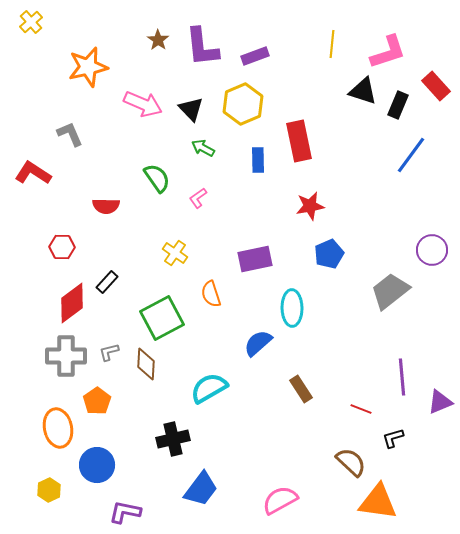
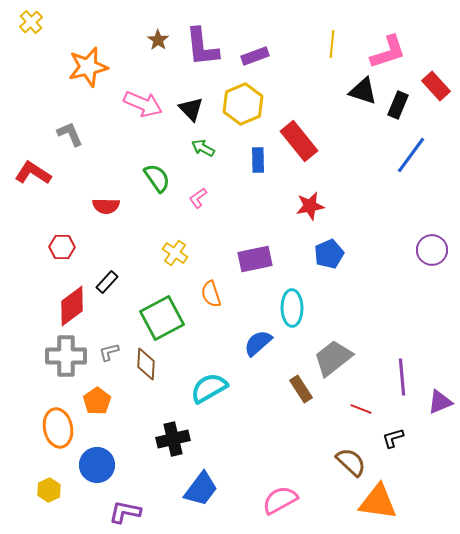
red rectangle at (299, 141): rotated 27 degrees counterclockwise
gray trapezoid at (390, 291): moved 57 px left, 67 px down
red diamond at (72, 303): moved 3 px down
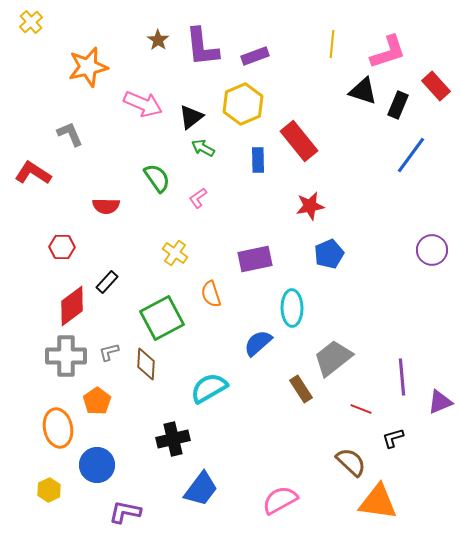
black triangle at (191, 109): moved 8 px down; rotated 36 degrees clockwise
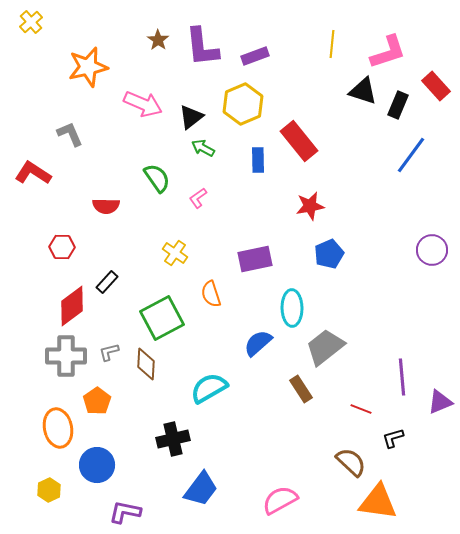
gray trapezoid at (333, 358): moved 8 px left, 11 px up
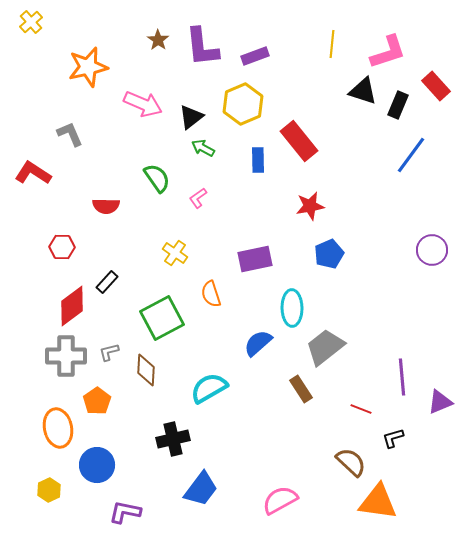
brown diamond at (146, 364): moved 6 px down
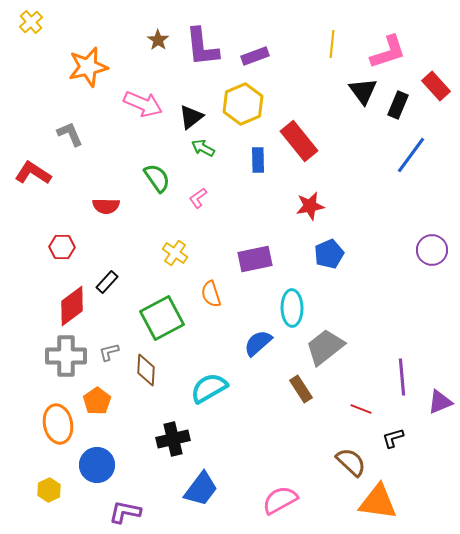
black triangle at (363, 91): rotated 36 degrees clockwise
orange ellipse at (58, 428): moved 4 px up
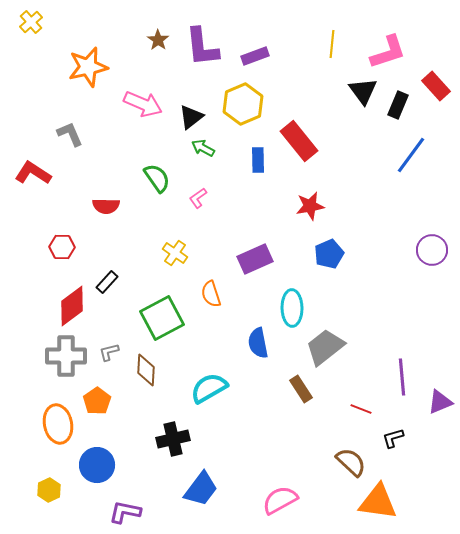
purple rectangle at (255, 259): rotated 12 degrees counterclockwise
blue semicircle at (258, 343): rotated 60 degrees counterclockwise
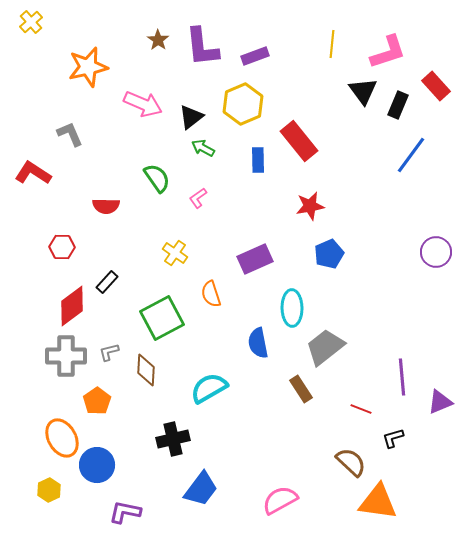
purple circle at (432, 250): moved 4 px right, 2 px down
orange ellipse at (58, 424): moved 4 px right, 14 px down; rotated 18 degrees counterclockwise
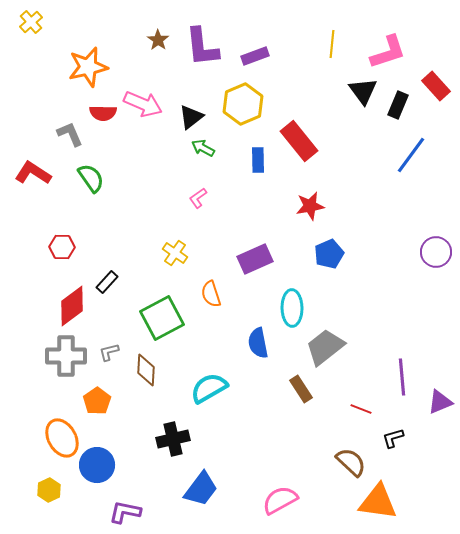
green semicircle at (157, 178): moved 66 px left
red semicircle at (106, 206): moved 3 px left, 93 px up
